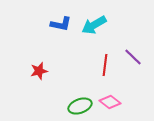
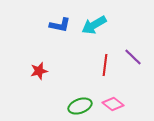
blue L-shape: moved 1 px left, 1 px down
pink diamond: moved 3 px right, 2 px down
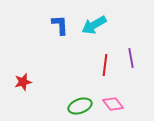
blue L-shape: rotated 105 degrees counterclockwise
purple line: moved 2 px left, 1 px down; rotated 36 degrees clockwise
red star: moved 16 px left, 11 px down
pink diamond: rotated 15 degrees clockwise
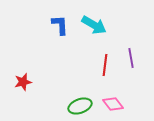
cyan arrow: rotated 120 degrees counterclockwise
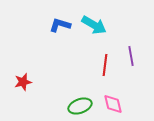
blue L-shape: rotated 70 degrees counterclockwise
purple line: moved 2 px up
pink diamond: rotated 25 degrees clockwise
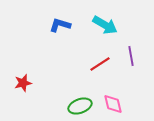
cyan arrow: moved 11 px right
red line: moved 5 px left, 1 px up; rotated 50 degrees clockwise
red star: moved 1 px down
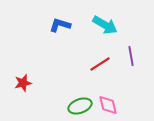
pink diamond: moved 5 px left, 1 px down
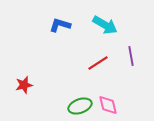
red line: moved 2 px left, 1 px up
red star: moved 1 px right, 2 px down
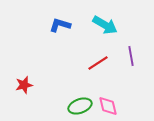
pink diamond: moved 1 px down
